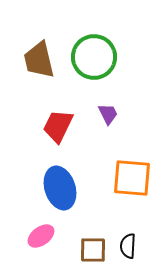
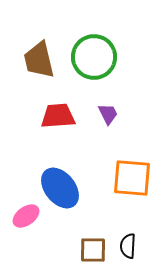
red trapezoid: moved 10 px up; rotated 60 degrees clockwise
blue ellipse: rotated 21 degrees counterclockwise
pink ellipse: moved 15 px left, 20 px up
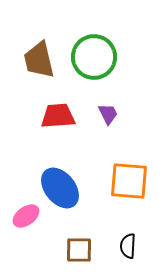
orange square: moved 3 px left, 3 px down
brown square: moved 14 px left
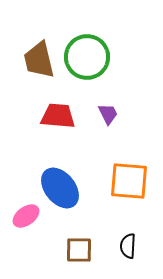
green circle: moved 7 px left
red trapezoid: rotated 9 degrees clockwise
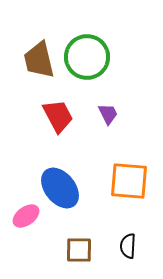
red trapezoid: rotated 57 degrees clockwise
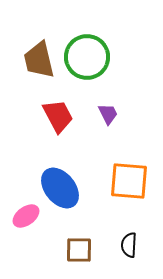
black semicircle: moved 1 px right, 1 px up
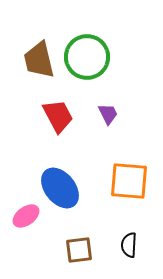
brown square: rotated 8 degrees counterclockwise
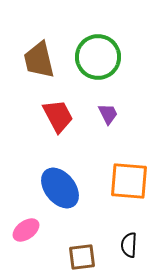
green circle: moved 11 px right
pink ellipse: moved 14 px down
brown square: moved 3 px right, 7 px down
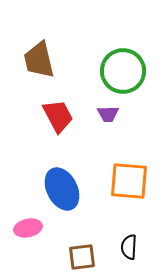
green circle: moved 25 px right, 14 px down
purple trapezoid: rotated 115 degrees clockwise
blue ellipse: moved 2 px right, 1 px down; rotated 12 degrees clockwise
pink ellipse: moved 2 px right, 2 px up; rotated 24 degrees clockwise
black semicircle: moved 2 px down
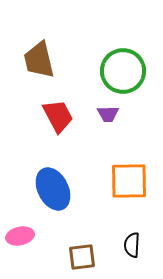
orange square: rotated 6 degrees counterclockwise
blue ellipse: moved 9 px left
pink ellipse: moved 8 px left, 8 px down
black semicircle: moved 3 px right, 2 px up
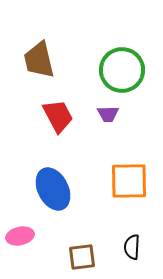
green circle: moved 1 px left, 1 px up
black semicircle: moved 2 px down
